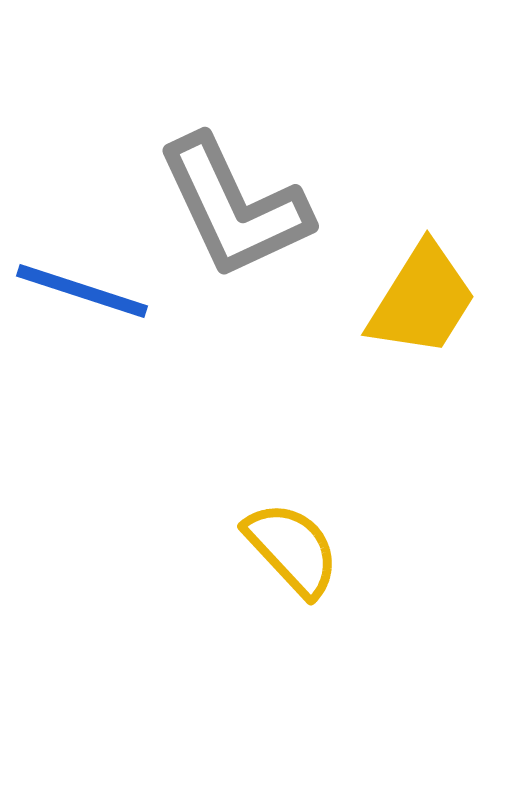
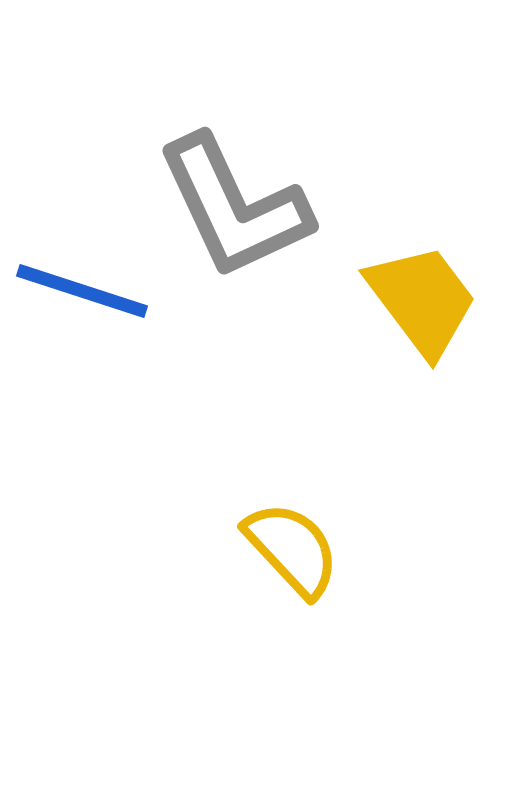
yellow trapezoid: rotated 69 degrees counterclockwise
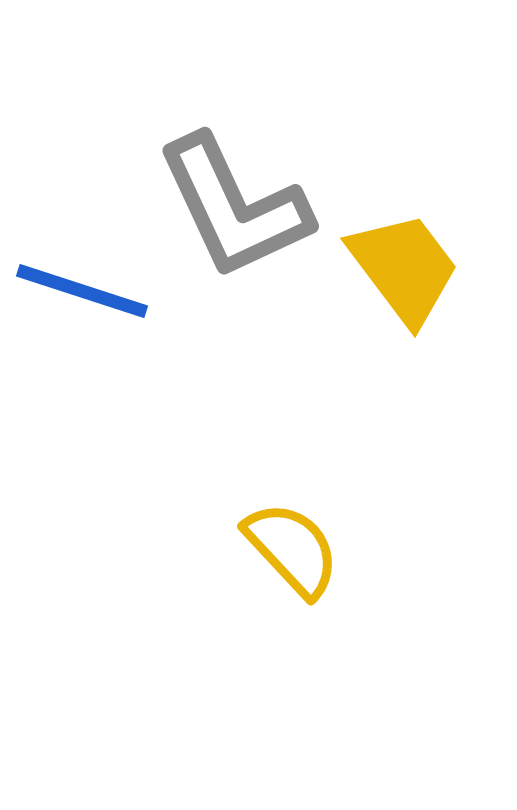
yellow trapezoid: moved 18 px left, 32 px up
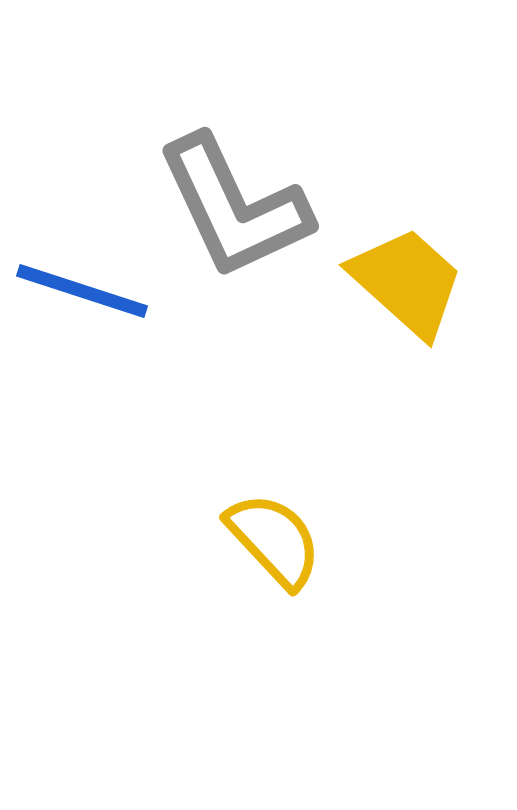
yellow trapezoid: moved 3 px right, 14 px down; rotated 11 degrees counterclockwise
yellow semicircle: moved 18 px left, 9 px up
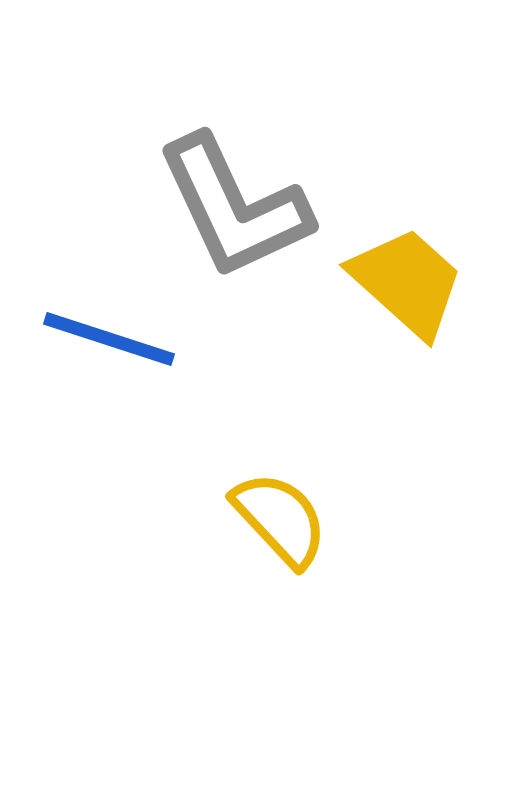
blue line: moved 27 px right, 48 px down
yellow semicircle: moved 6 px right, 21 px up
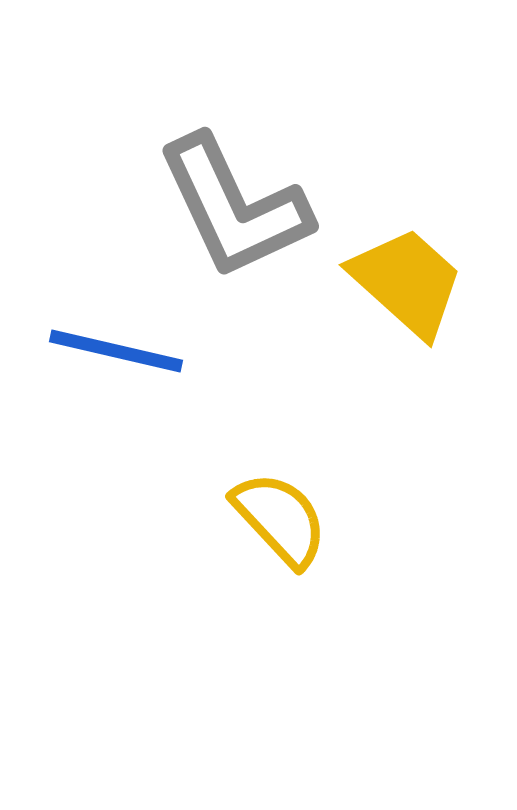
blue line: moved 7 px right, 12 px down; rotated 5 degrees counterclockwise
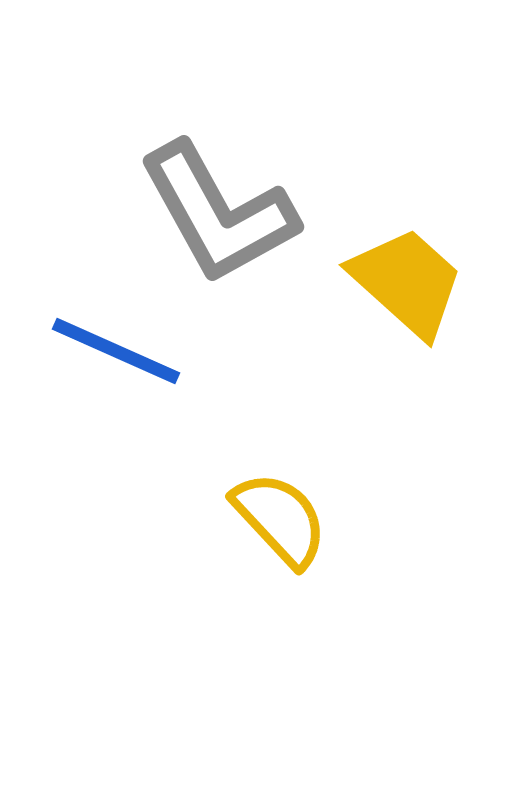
gray L-shape: moved 16 px left, 6 px down; rotated 4 degrees counterclockwise
blue line: rotated 11 degrees clockwise
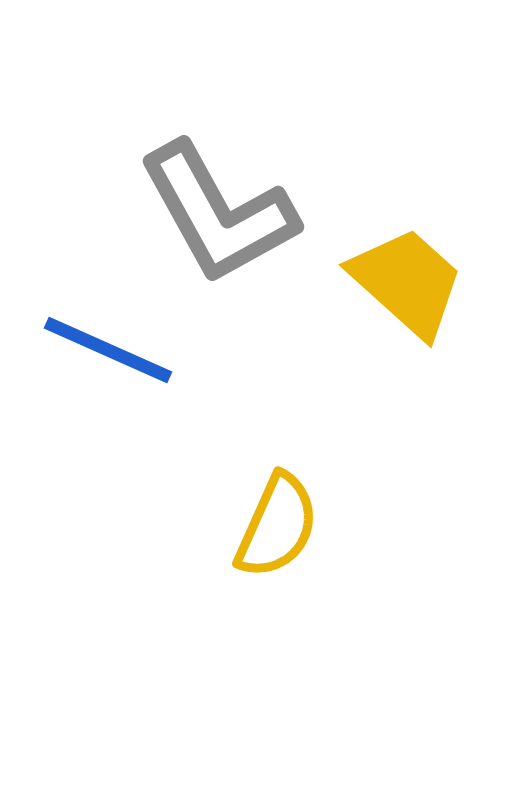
blue line: moved 8 px left, 1 px up
yellow semicircle: moved 3 px left, 7 px down; rotated 67 degrees clockwise
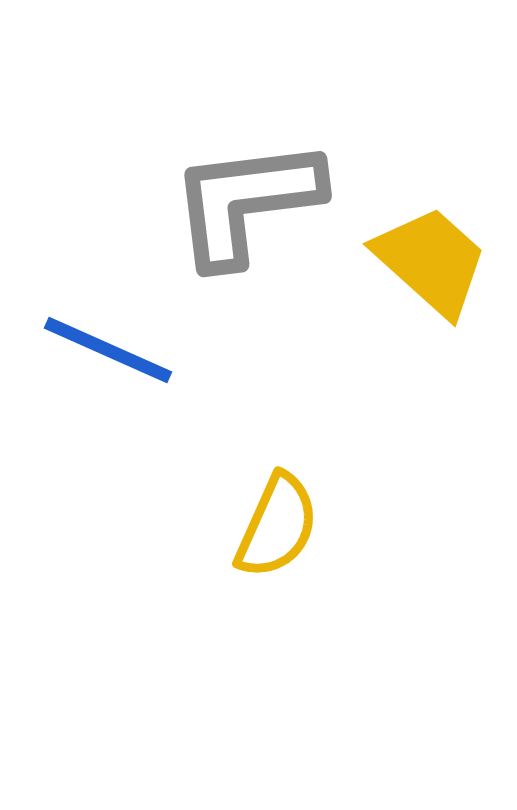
gray L-shape: moved 28 px right, 11 px up; rotated 112 degrees clockwise
yellow trapezoid: moved 24 px right, 21 px up
